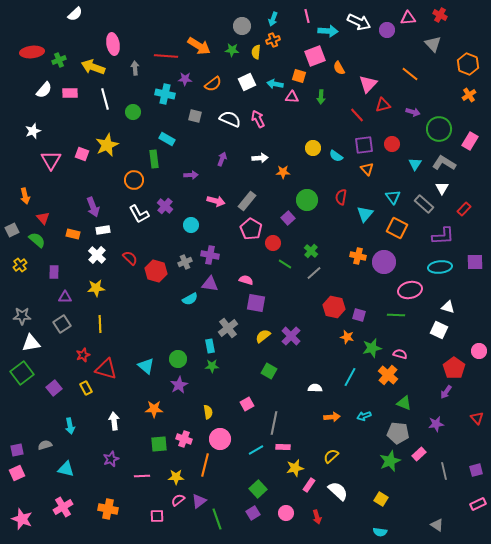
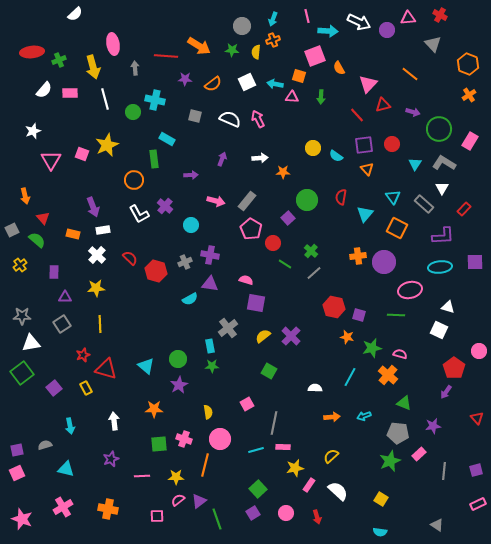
yellow arrow at (93, 67): rotated 125 degrees counterclockwise
cyan cross at (165, 94): moved 10 px left, 6 px down
orange cross at (358, 256): rotated 21 degrees counterclockwise
purple star at (436, 424): moved 3 px left, 2 px down
cyan line at (256, 450): rotated 14 degrees clockwise
gray line at (444, 471): rotated 18 degrees clockwise
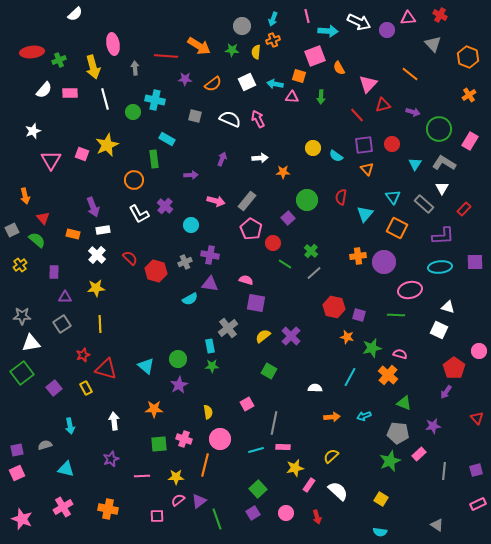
orange hexagon at (468, 64): moved 7 px up
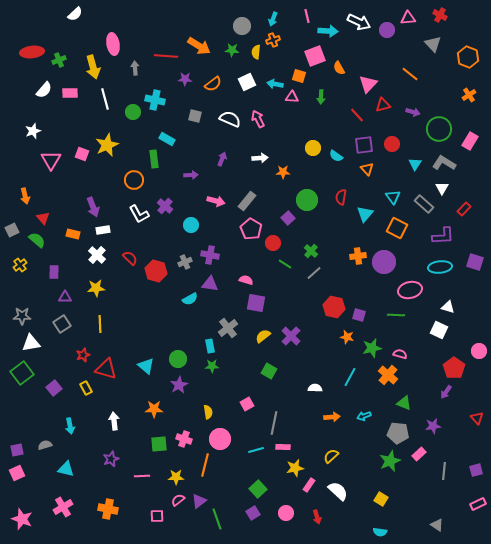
purple square at (475, 262): rotated 18 degrees clockwise
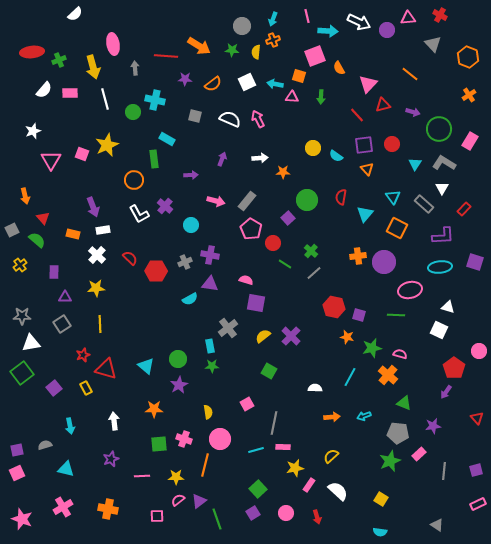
red hexagon at (156, 271): rotated 15 degrees counterclockwise
